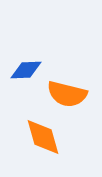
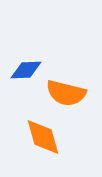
orange semicircle: moved 1 px left, 1 px up
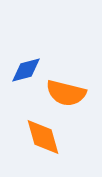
blue diamond: rotated 12 degrees counterclockwise
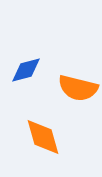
orange semicircle: moved 12 px right, 5 px up
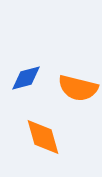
blue diamond: moved 8 px down
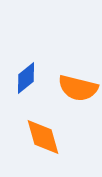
blue diamond: rotated 24 degrees counterclockwise
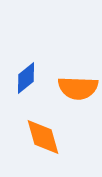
orange semicircle: rotated 12 degrees counterclockwise
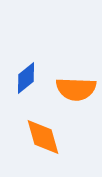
orange semicircle: moved 2 px left, 1 px down
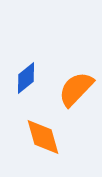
orange semicircle: rotated 132 degrees clockwise
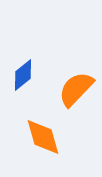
blue diamond: moved 3 px left, 3 px up
